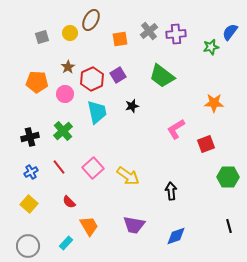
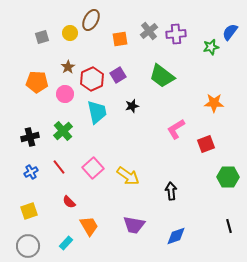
yellow square: moved 7 px down; rotated 30 degrees clockwise
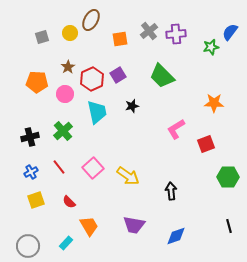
green trapezoid: rotated 8 degrees clockwise
yellow square: moved 7 px right, 11 px up
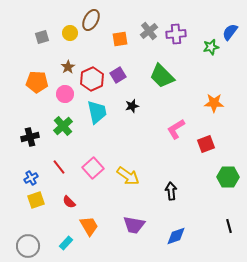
green cross: moved 5 px up
blue cross: moved 6 px down
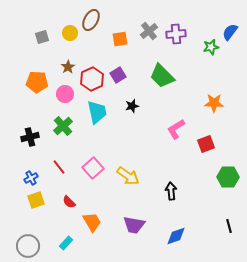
orange trapezoid: moved 3 px right, 4 px up
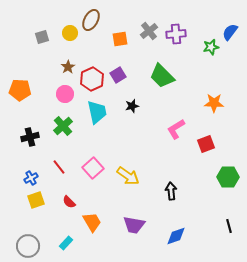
orange pentagon: moved 17 px left, 8 px down
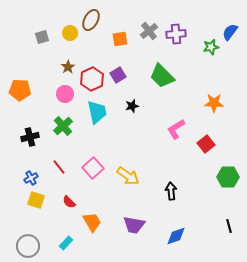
red square: rotated 18 degrees counterclockwise
yellow square: rotated 36 degrees clockwise
